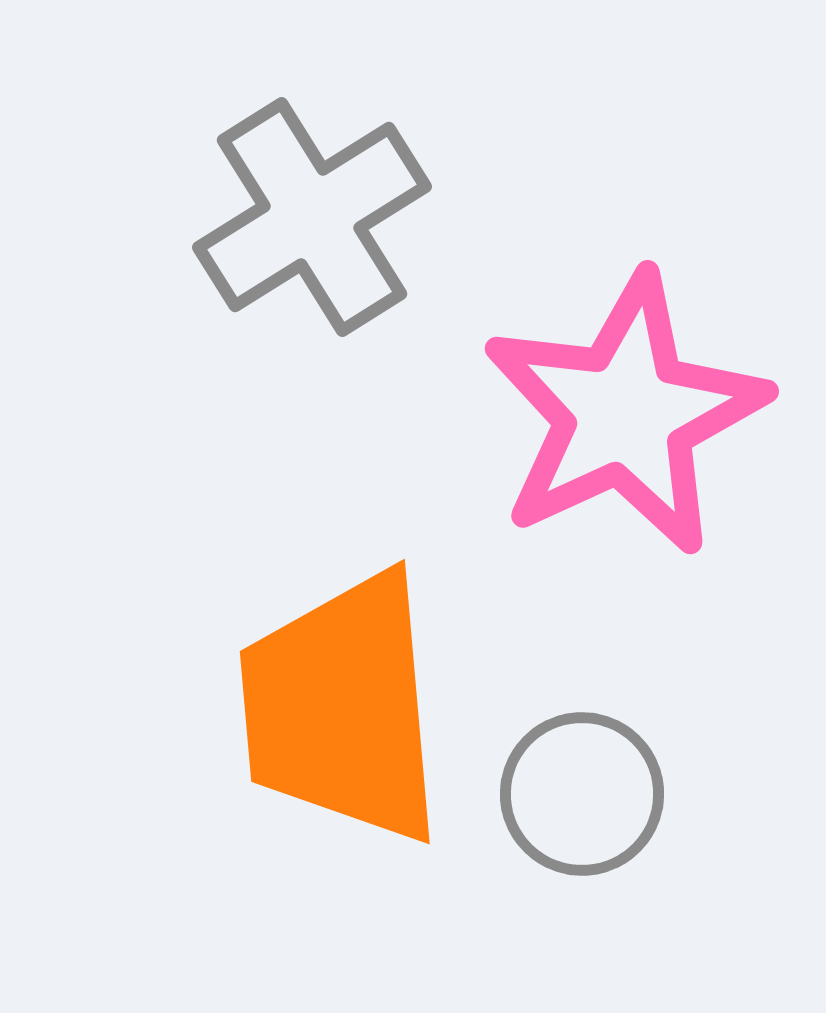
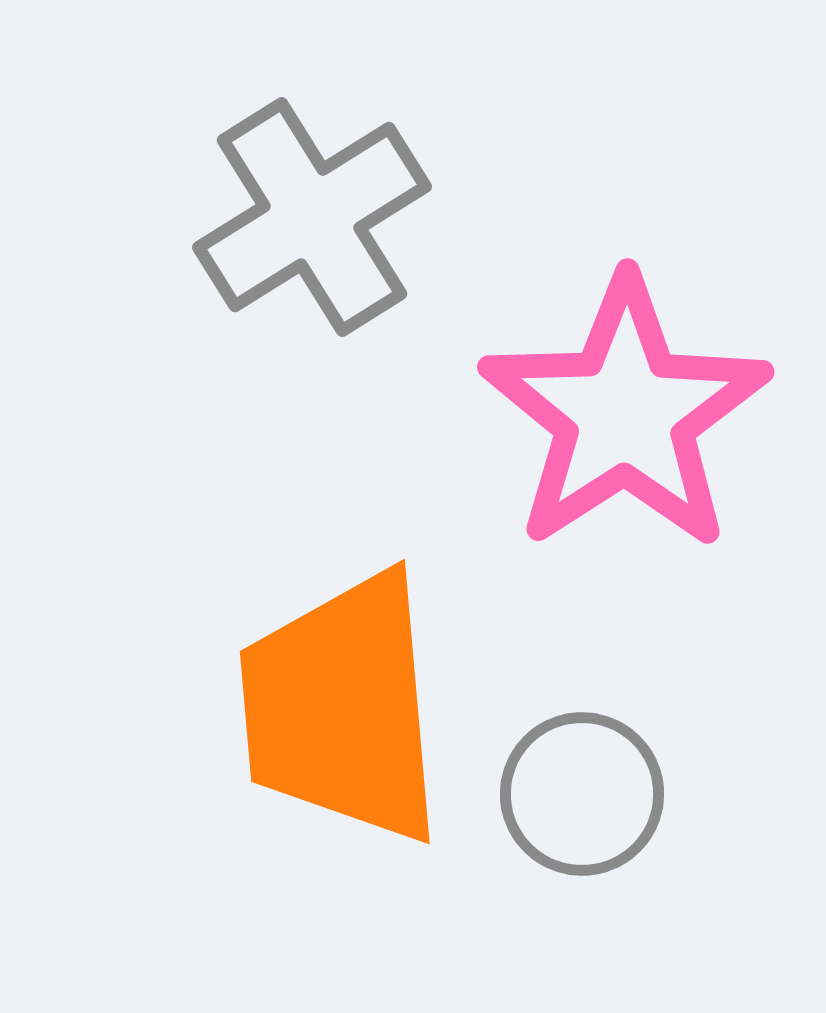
pink star: rotated 8 degrees counterclockwise
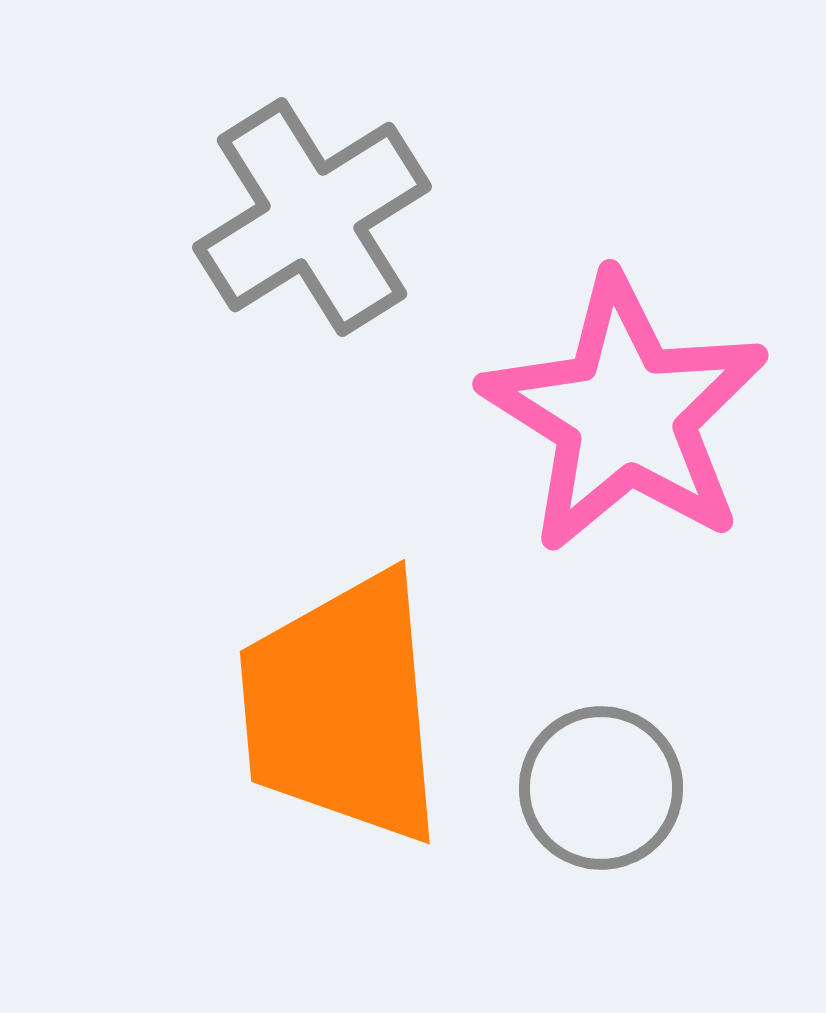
pink star: rotated 7 degrees counterclockwise
gray circle: moved 19 px right, 6 px up
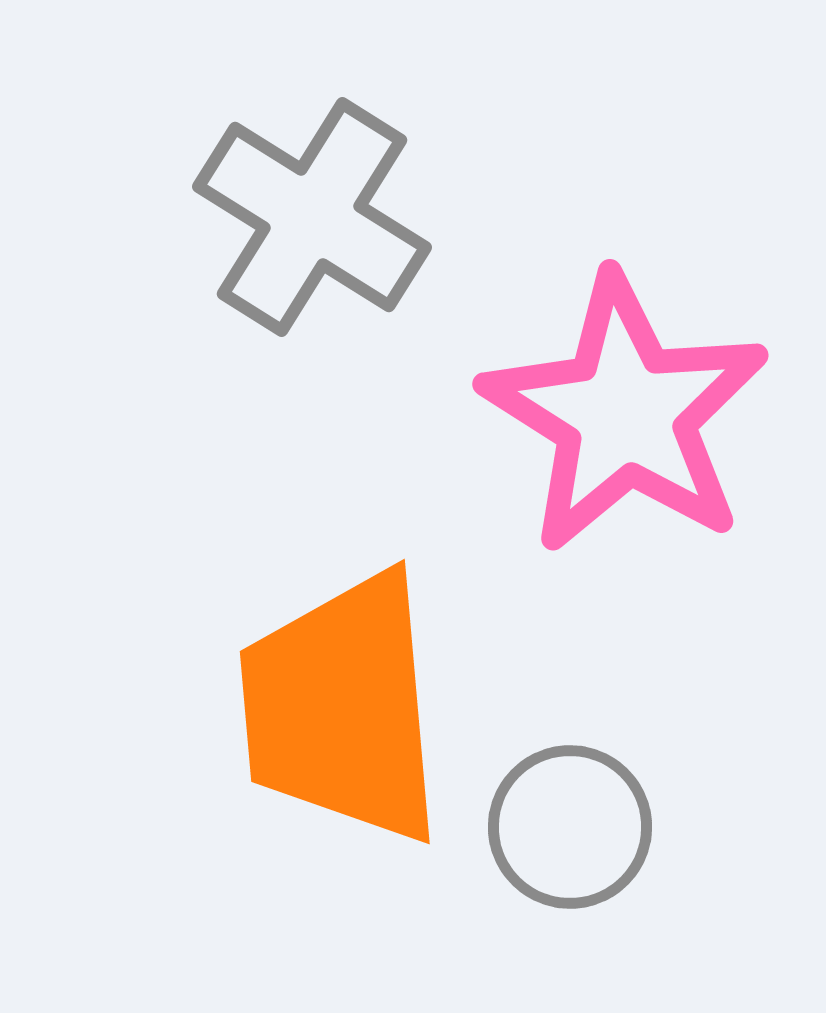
gray cross: rotated 26 degrees counterclockwise
gray circle: moved 31 px left, 39 px down
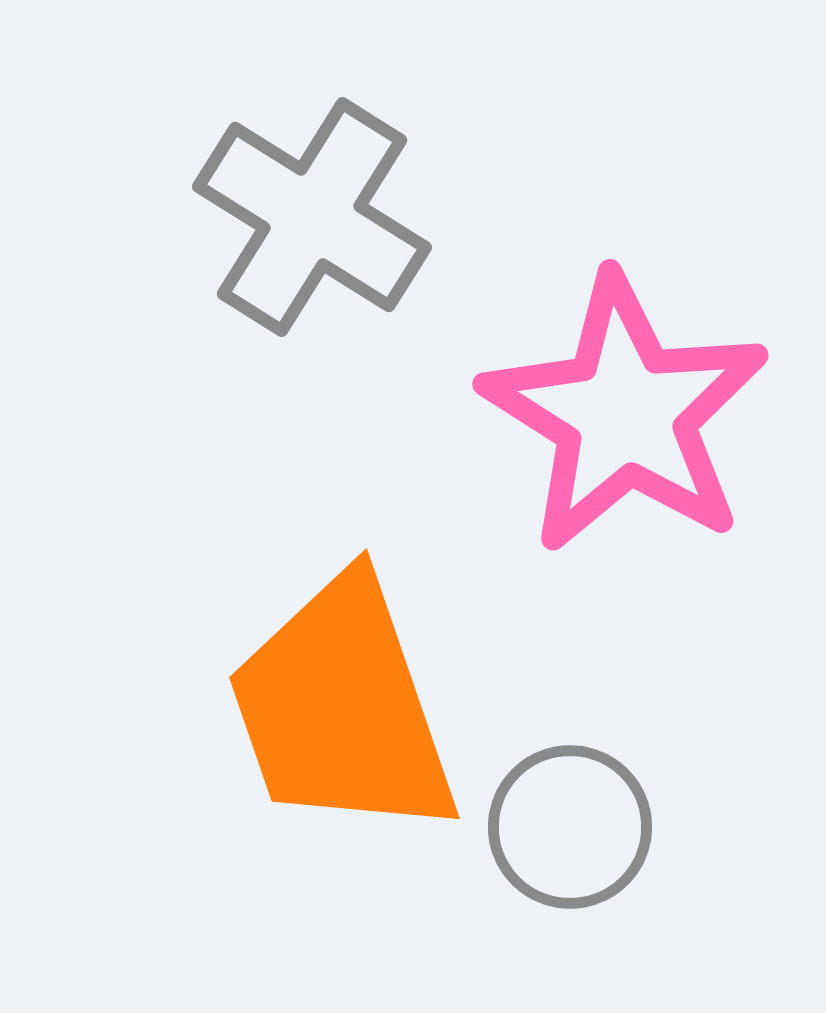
orange trapezoid: rotated 14 degrees counterclockwise
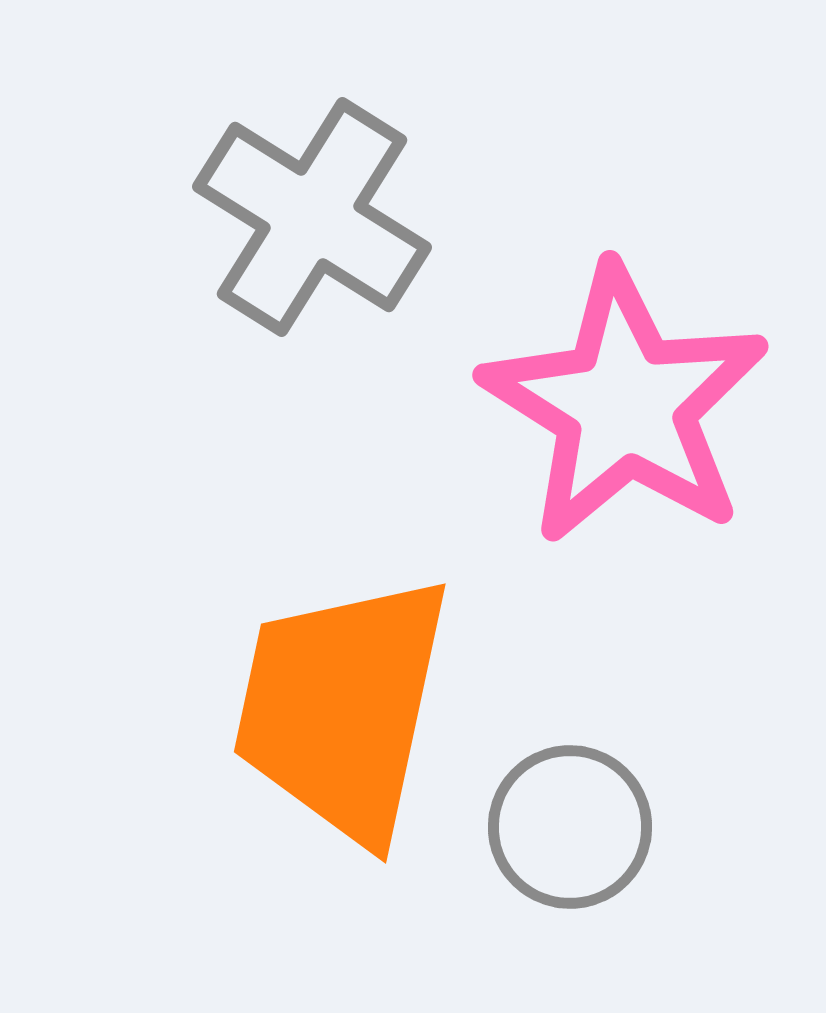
pink star: moved 9 px up
orange trapezoid: rotated 31 degrees clockwise
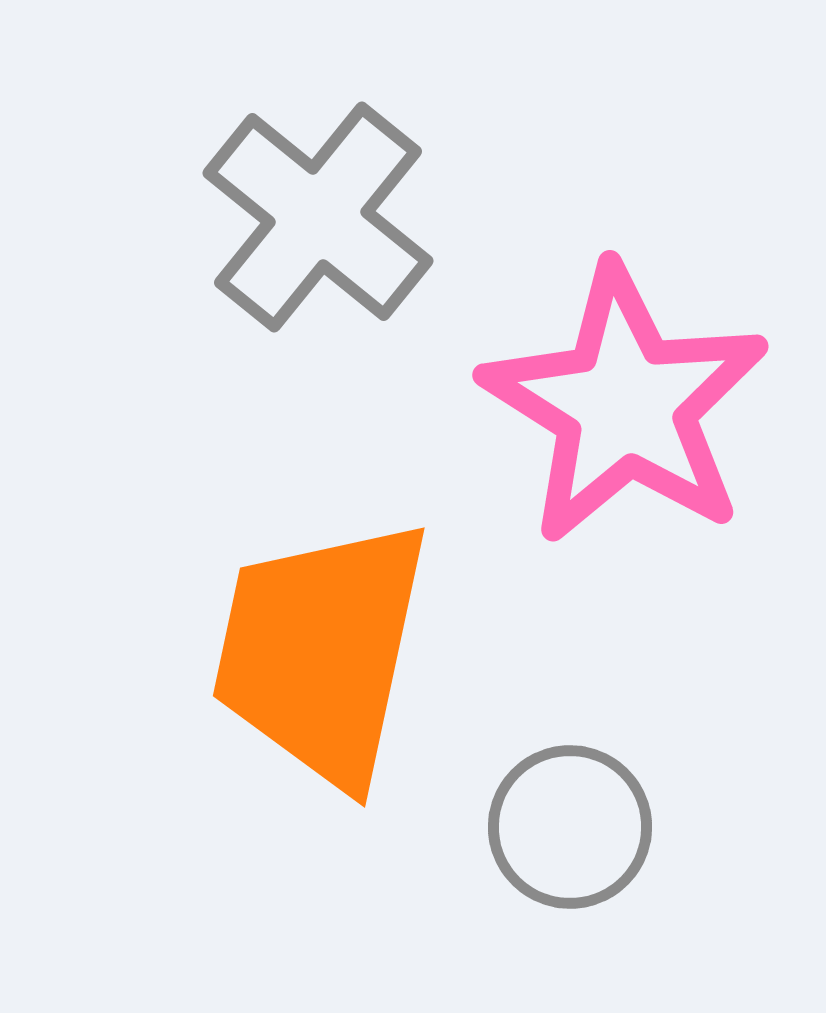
gray cross: moved 6 px right; rotated 7 degrees clockwise
orange trapezoid: moved 21 px left, 56 px up
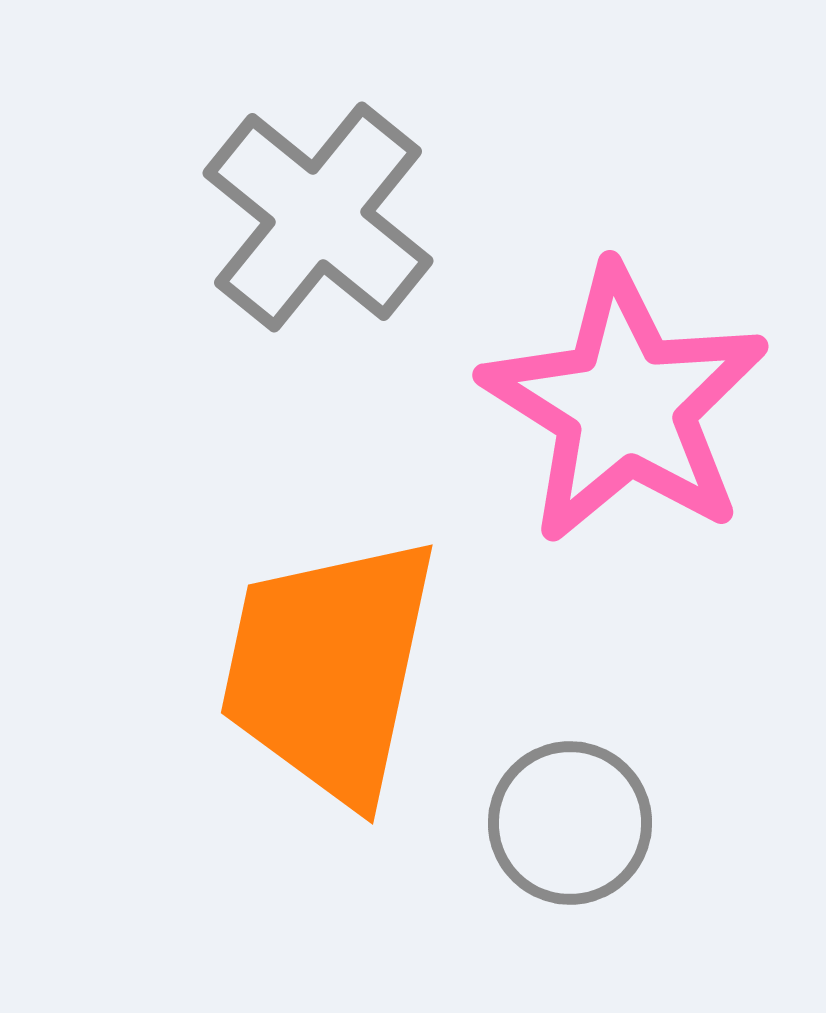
orange trapezoid: moved 8 px right, 17 px down
gray circle: moved 4 px up
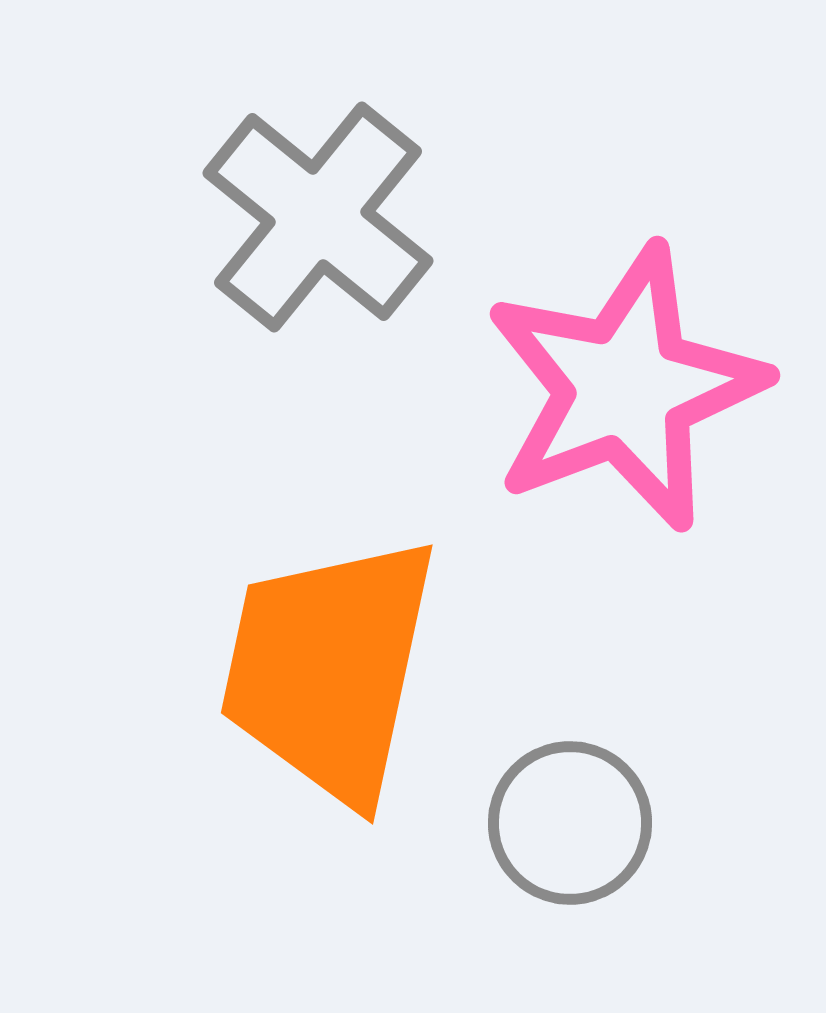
pink star: moved 17 px up; rotated 19 degrees clockwise
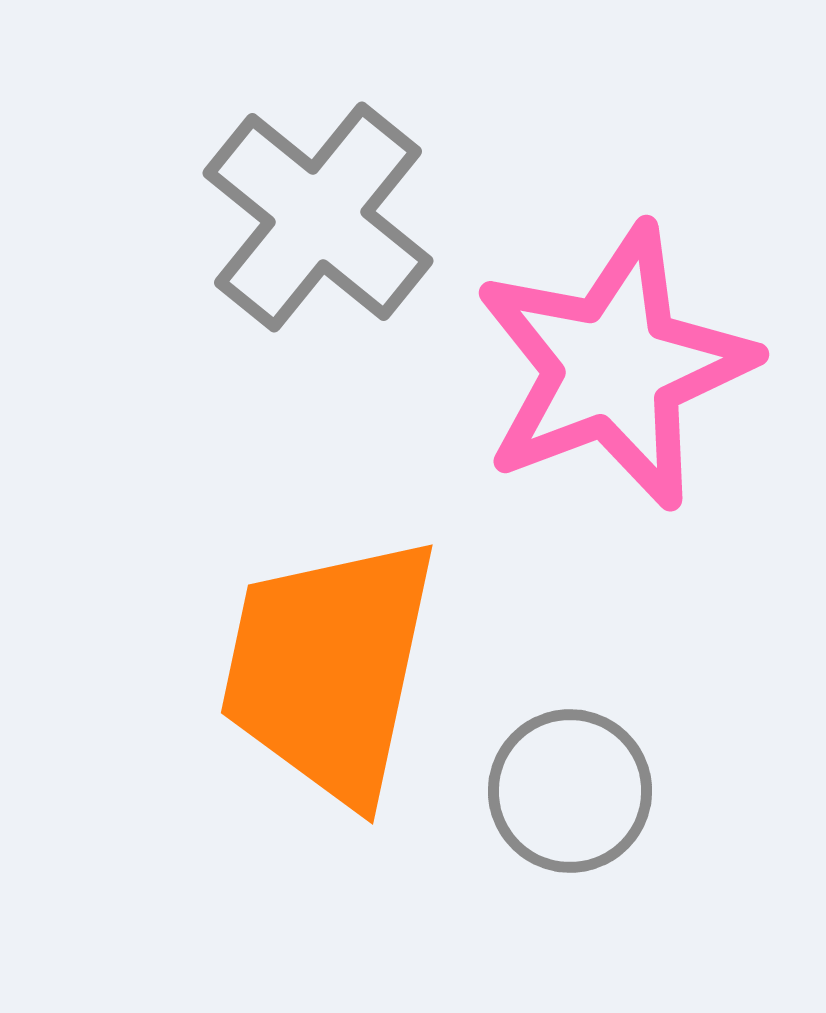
pink star: moved 11 px left, 21 px up
gray circle: moved 32 px up
